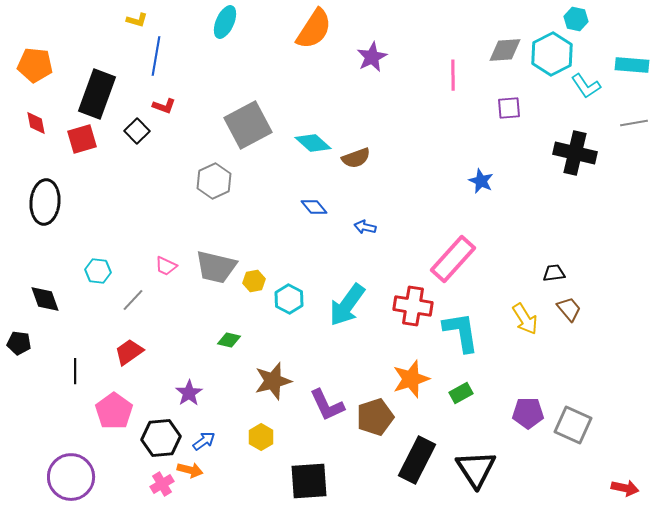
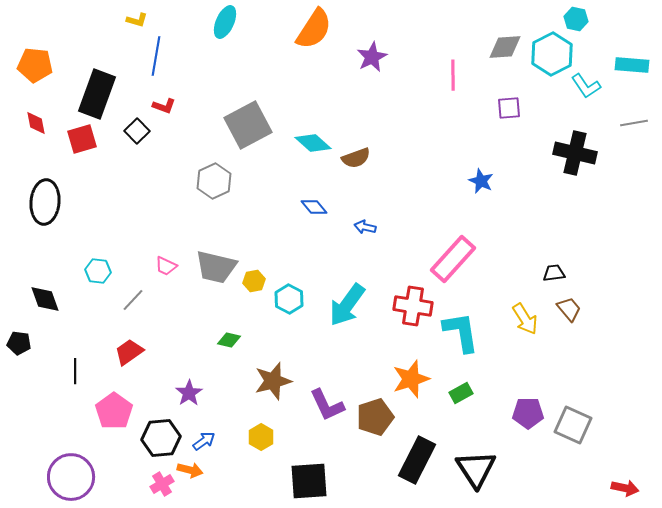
gray diamond at (505, 50): moved 3 px up
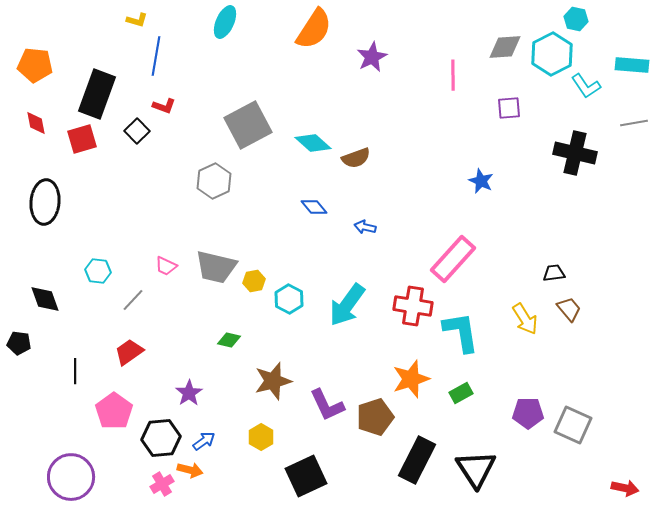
black square at (309, 481): moved 3 px left, 5 px up; rotated 21 degrees counterclockwise
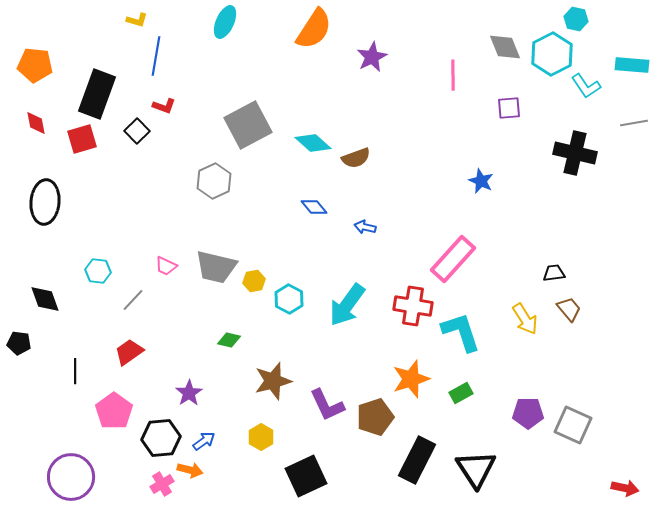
gray diamond at (505, 47): rotated 72 degrees clockwise
cyan L-shape at (461, 332): rotated 9 degrees counterclockwise
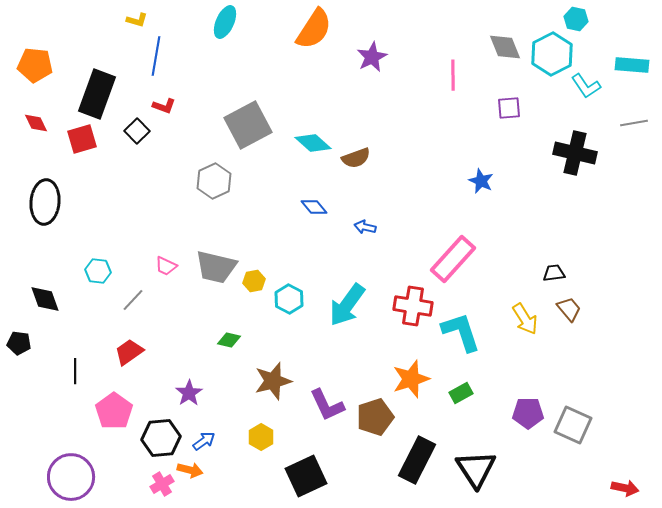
red diamond at (36, 123): rotated 15 degrees counterclockwise
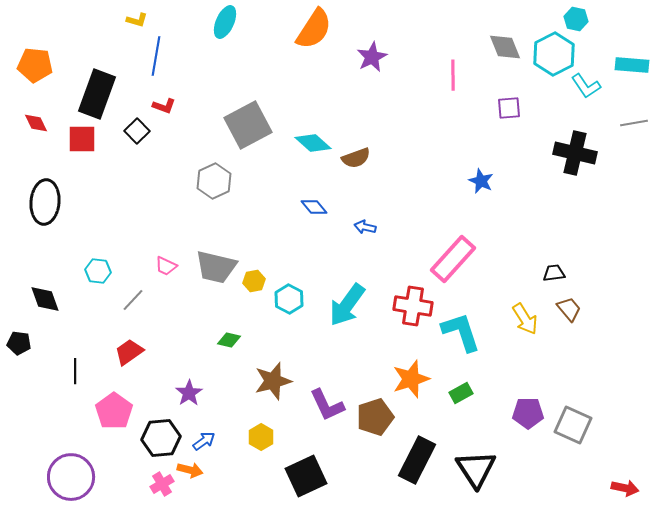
cyan hexagon at (552, 54): moved 2 px right
red square at (82, 139): rotated 16 degrees clockwise
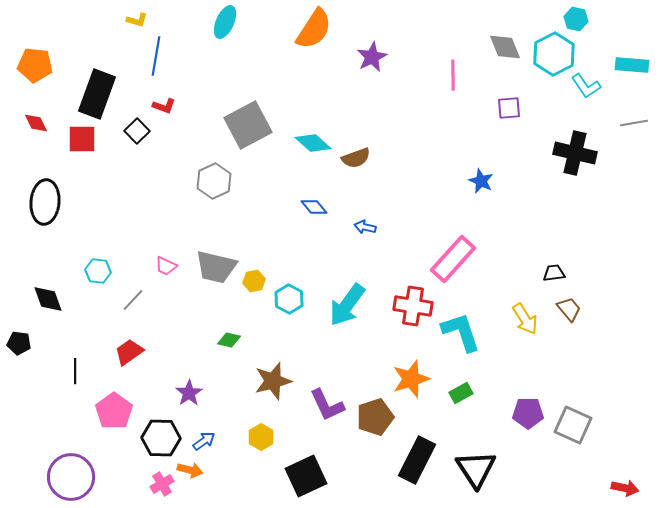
black diamond at (45, 299): moved 3 px right
black hexagon at (161, 438): rotated 6 degrees clockwise
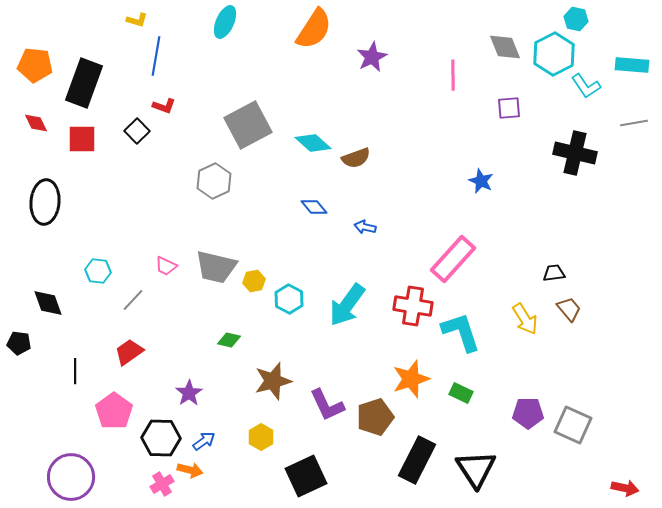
black rectangle at (97, 94): moved 13 px left, 11 px up
black diamond at (48, 299): moved 4 px down
green rectangle at (461, 393): rotated 55 degrees clockwise
